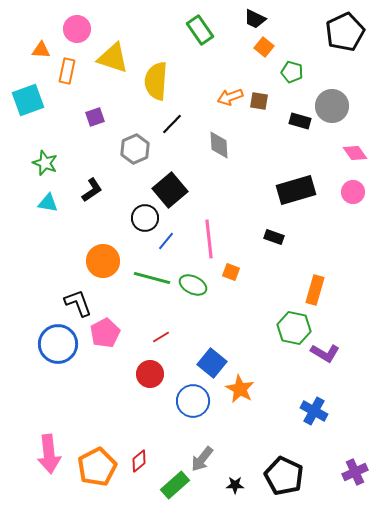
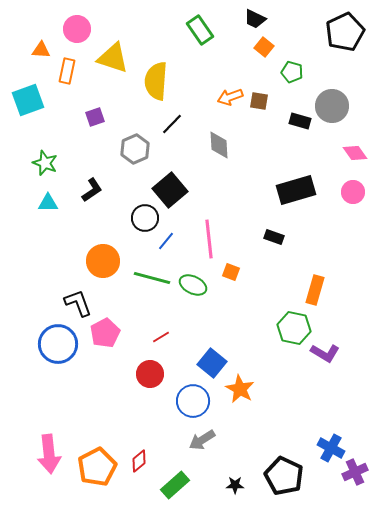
cyan triangle at (48, 203): rotated 10 degrees counterclockwise
blue cross at (314, 411): moved 17 px right, 37 px down
gray arrow at (202, 459): moved 19 px up; rotated 20 degrees clockwise
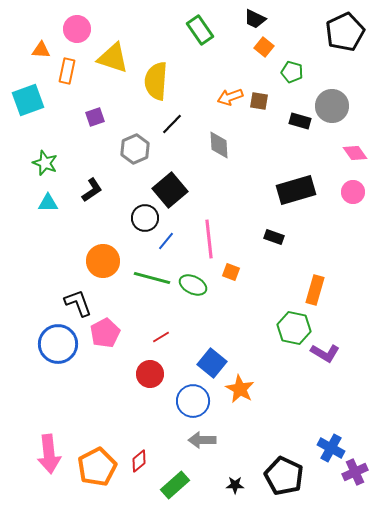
gray arrow at (202, 440): rotated 32 degrees clockwise
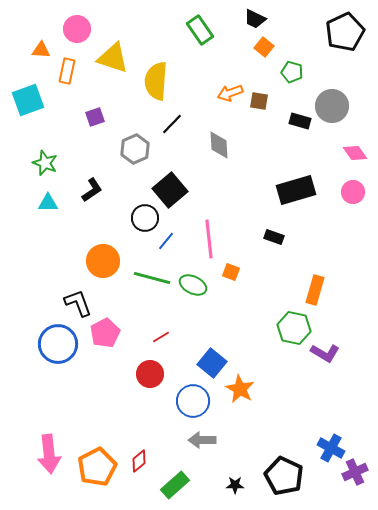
orange arrow at (230, 97): moved 4 px up
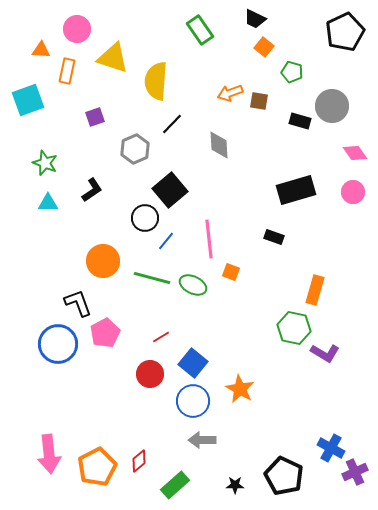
blue square at (212, 363): moved 19 px left
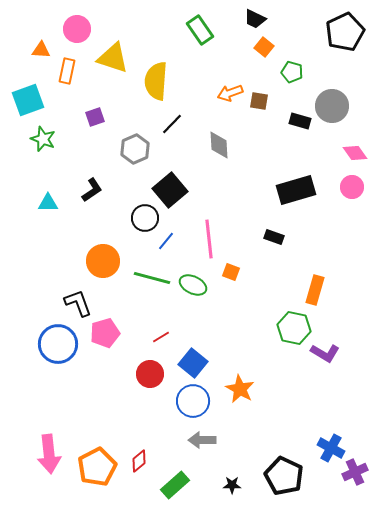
green star at (45, 163): moved 2 px left, 24 px up
pink circle at (353, 192): moved 1 px left, 5 px up
pink pentagon at (105, 333): rotated 12 degrees clockwise
black star at (235, 485): moved 3 px left
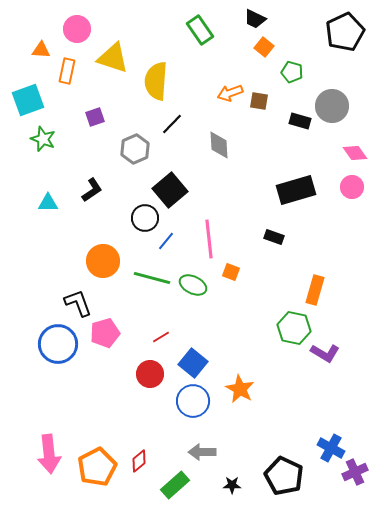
gray arrow at (202, 440): moved 12 px down
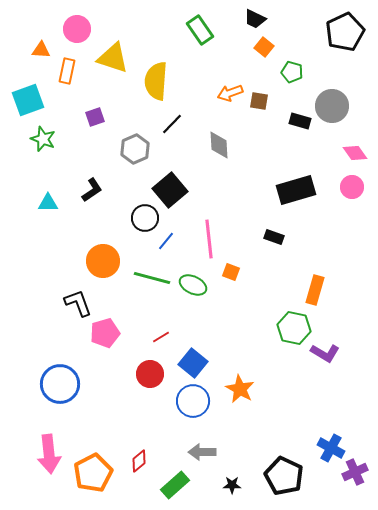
blue circle at (58, 344): moved 2 px right, 40 px down
orange pentagon at (97, 467): moved 4 px left, 6 px down
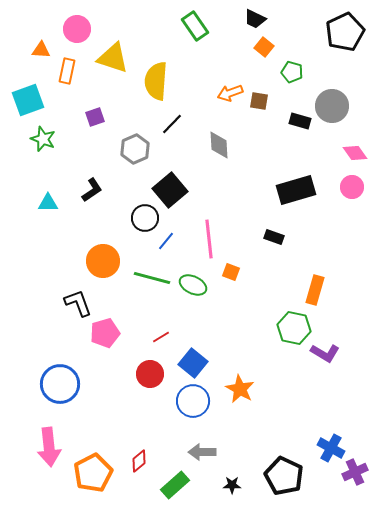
green rectangle at (200, 30): moved 5 px left, 4 px up
pink arrow at (49, 454): moved 7 px up
